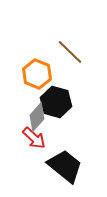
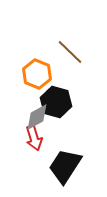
gray diamond: rotated 20 degrees clockwise
red arrow: rotated 30 degrees clockwise
black trapezoid: rotated 96 degrees counterclockwise
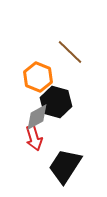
orange hexagon: moved 1 px right, 3 px down
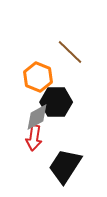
black hexagon: rotated 16 degrees counterclockwise
red arrow: rotated 25 degrees clockwise
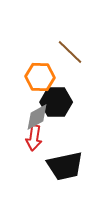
orange hexagon: moved 2 px right; rotated 20 degrees counterclockwise
black trapezoid: rotated 135 degrees counterclockwise
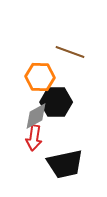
brown line: rotated 24 degrees counterclockwise
gray diamond: moved 1 px left, 1 px up
black trapezoid: moved 2 px up
